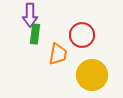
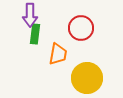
red circle: moved 1 px left, 7 px up
yellow circle: moved 5 px left, 3 px down
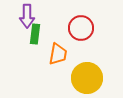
purple arrow: moved 3 px left, 1 px down
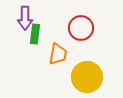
purple arrow: moved 2 px left, 2 px down
yellow circle: moved 1 px up
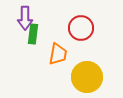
green rectangle: moved 2 px left
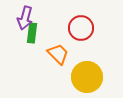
purple arrow: rotated 15 degrees clockwise
green rectangle: moved 1 px left, 1 px up
orange trapezoid: rotated 55 degrees counterclockwise
